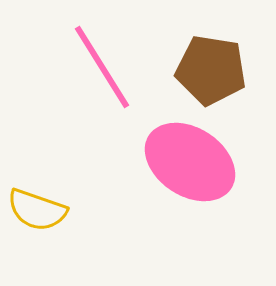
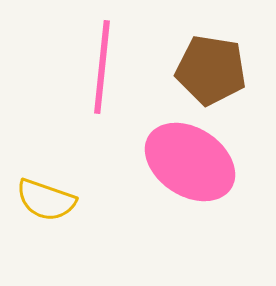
pink line: rotated 38 degrees clockwise
yellow semicircle: moved 9 px right, 10 px up
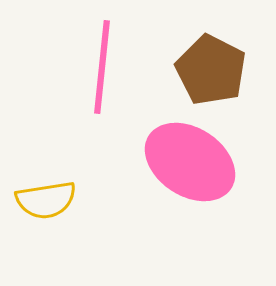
brown pentagon: rotated 18 degrees clockwise
yellow semicircle: rotated 28 degrees counterclockwise
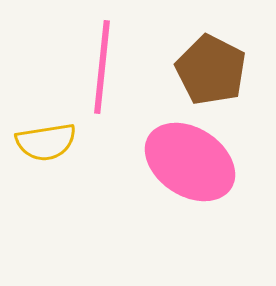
yellow semicircle: moved 58 px up
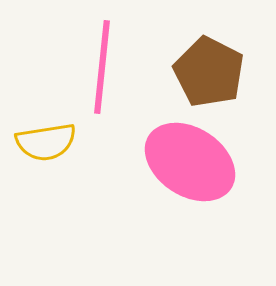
brown pentagon: moved 2 px left, 2 px down
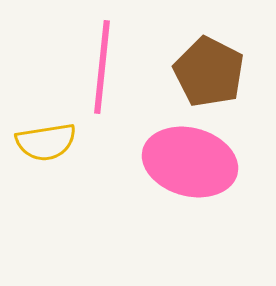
pink ellipse: rotated 18 degrees counterclockwise
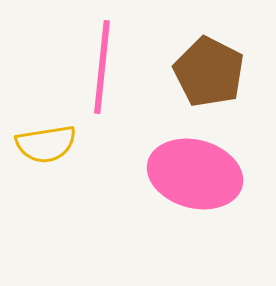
yellow semicircle: moved 2 px down
pink ellipse: moved 5 px right, 12 px down
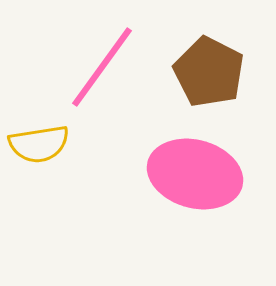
pink line: rotated 30 degrees clockwise
yellow semicircle: moved 7 px left
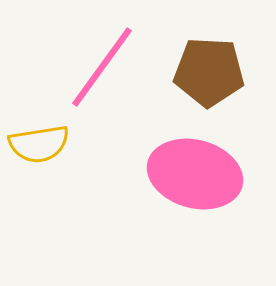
brown pentagon: rotated 24 degrees counterclockwise
